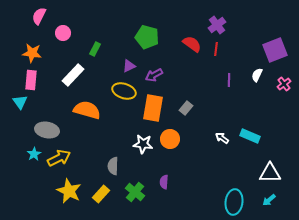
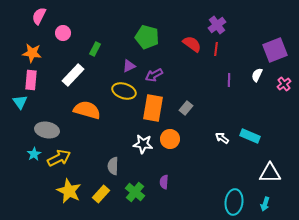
cyan arrow: moved 4 px left, 4 px down; rotated 32 degrees counterclockwise
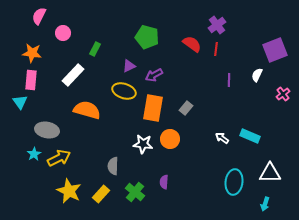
pink cross: moved 1 px left, 10 px down
cyan ellipse: moved 20 px up
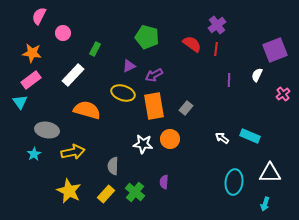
pink rectangle: rotated 48 degrees clockwise
yellow ellipse: moved 1 px left, 2 px down
orange rectangle: moved 1 px right, 2 px up; rotated 20 degrees counterclockwise
yellow arrow: moved 14 px right, 6 px up; rotated 15 degrees clockwise
yellow rectangle: moved 5 px right
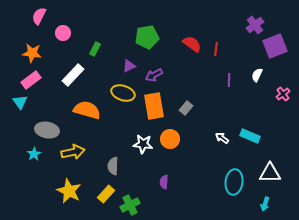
purple cross: moved 38 px right
green pentagon: rotated 25 degrees counterclockwise
purple square: moved 4 px up
green cross: moved 5 px left, 13 px down; rotated 24 degrees clockwise
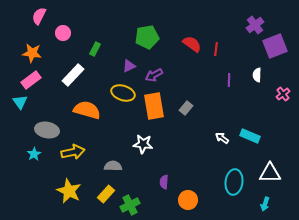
white semicircle: rotated 24 degrees counterclockwise
orange circle: moved 18 px right, 61 px down
gray semicircle: rotated 90 degrees clockwise
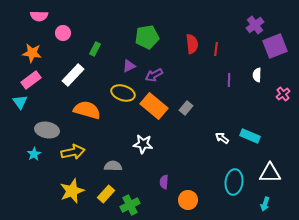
pink semicircle: rotated 114 degrees counterclockwise
red semicircle: rotated 48 degrees clockwise
orange rectangle: rotated 40 degrees counterclockwise
yellow star: moved 3 px right; rotated 25 degrees clockwise
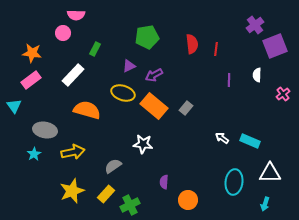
pink semicircle: moved 37 px right, 1 px up
cyan triangle: moved 6 px left, 4 px down
gray ellipse: moved 2 px left
cyan rectangle: moved 5 px down
gray semicircle: rotated 36 degrees counterclockwise
